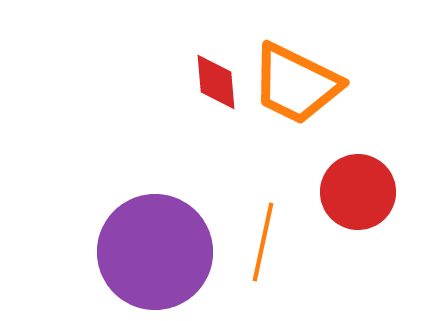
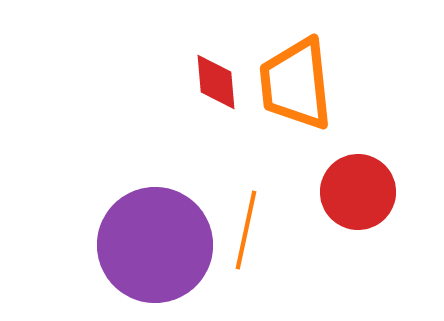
orange trapezoid: rotated 58 degrees clockwise
orange line: moved 17 px left, 12 px up
purple circle: moved 7 px up
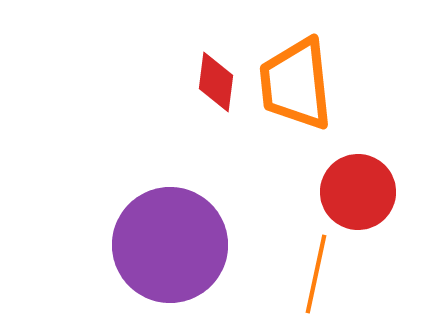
red diamond: rotated 12 degrees clockwise
orange line: moved 70 px right, 44 px down
purple circle: moved 15 px right
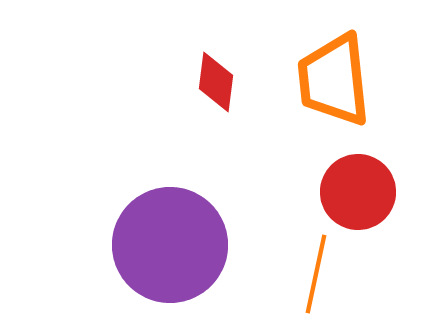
orange trapezoid: moved 38 px right, 4 px up
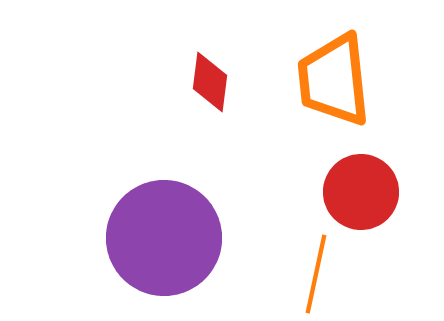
red diamond: moved 6 px left
red circle: moved 3 px right
purple circle: moved 6 px left, 7 px up
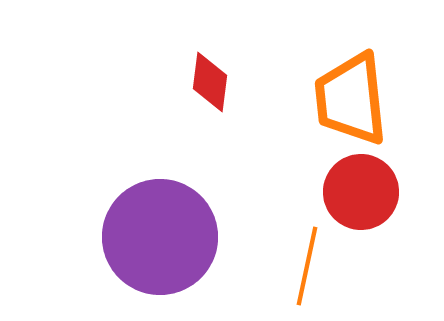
orange trapezoid: moved 17 px right, 19 px down
purple circle: moved 4 px left, 1 px up
orange line: moved 9 px left, 8 px up
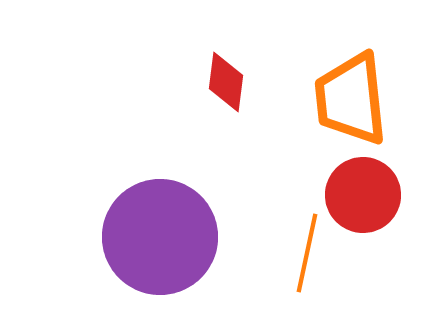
red diamond: moved 16 px right
red circle: moved 2 px right, 3 px down
orange line: moved 13 px up
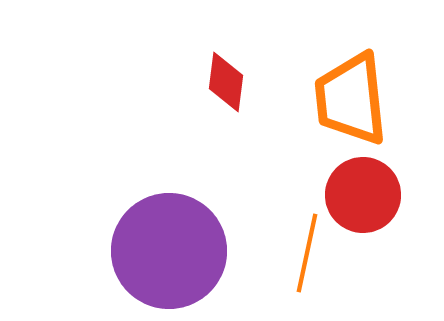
purple circle: moved 9 px right, 14 px down
